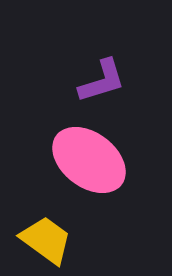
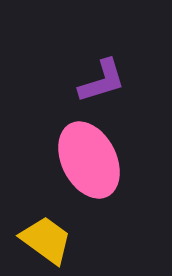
pink ellipse: rotated 26 degrees clockwise
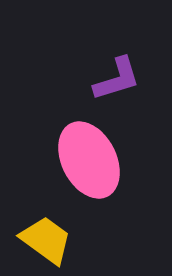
purple L-shape: moved 15 px right, 2 px up
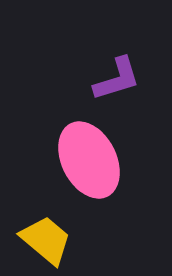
yellow trapezoid: rotated 4 degrees clockwise
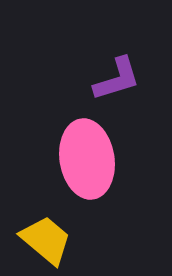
pink ellipse: moved 2 px left, 1 px up; rotated 18 degrees clockwise
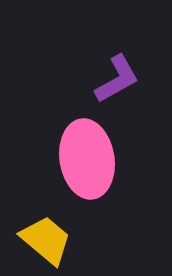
purple L-shape: rotated 12 degrees counterclockwise
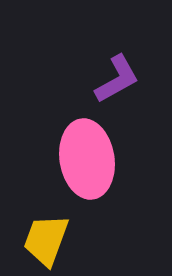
yellow trapezoid: rotated 110 degrees counterclockwise
